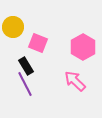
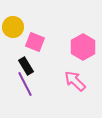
pink square: moved 3 px left, 1 px up
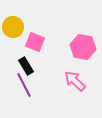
pink hexagon: rotated 20 degrees counterclockwise
purple line: moved 1 px left, 1 px down
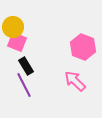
pink square: moved 18 px left
pink hexagon: rotated 10 degrees clockwise
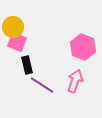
black rectangle: moved 1 px right, 1 px up; rotated 18 degrees clockwise
pink arrow: rotated 65 degrees clockwise
purple line: moved 18 px right; rotated 30 degrees counterclockwise
